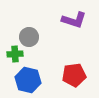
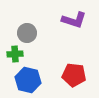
gray circle: moved 2 px left, 4 px up
red pentagon: rotated 15 degrees clockwise
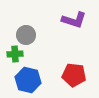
gray circle: moved 1 px left, 2 px down
